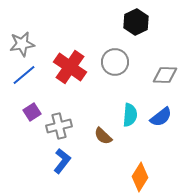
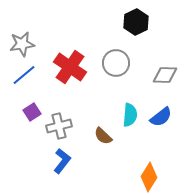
gray circle: moved 1 px right, 1 px down
orange diamond: moved 9 px right
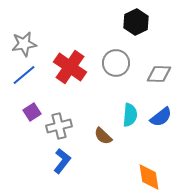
gray star: moved 2 px right
gray diamond: moved 6 px left, 1 px up
orange diamond: rotated 40 degrees counterclockwise
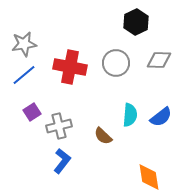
red cross: rotated 24 degrees counterclockwise
gray diamond: moved 14 px up
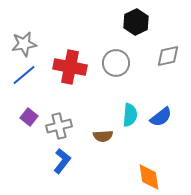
gray diamond: moved 9 px right, 4 px up; rotated 15 degrees counterclockwise
purple square: moved 3 px left, 5 px down; rotated 18 degrees counterclockwise
brown semicircle: rotated 48 degrees counterclockwise
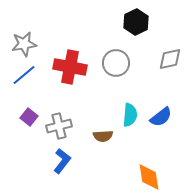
gray diamond: moved 2 px right, 3 px down
